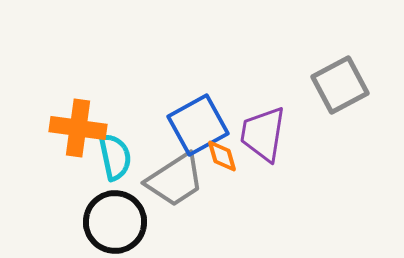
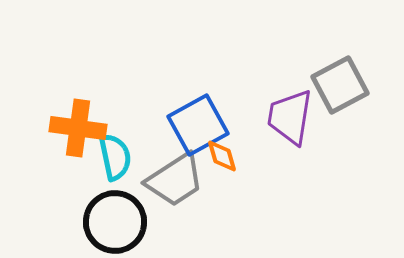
purple trapezoid: moved 27 px right, 17 px up
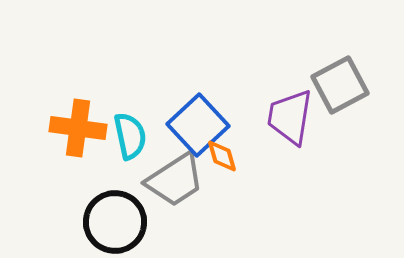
blue square: rotated 14 degrees counterclockwise
cyan semicircle: moved 15 px right, 21 px up
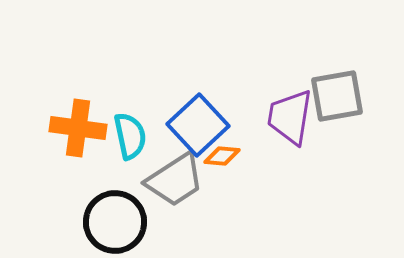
gray square: moved 3 px left, 11 px down; rotated 18 degrees clockwise
orange diamond: rotated 69 degrees counterclockwise
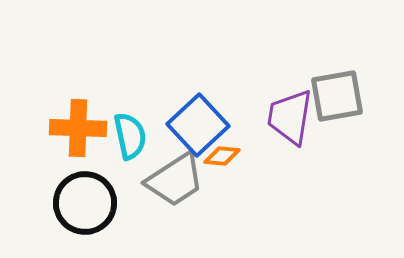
orange cross: rotated 6 degrees counterclockwise
black circle: moved 30 px left, 19 px up
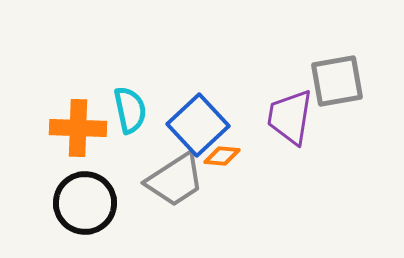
gray square: moved 15 px up
cyan semicircle: moved 26 px up
